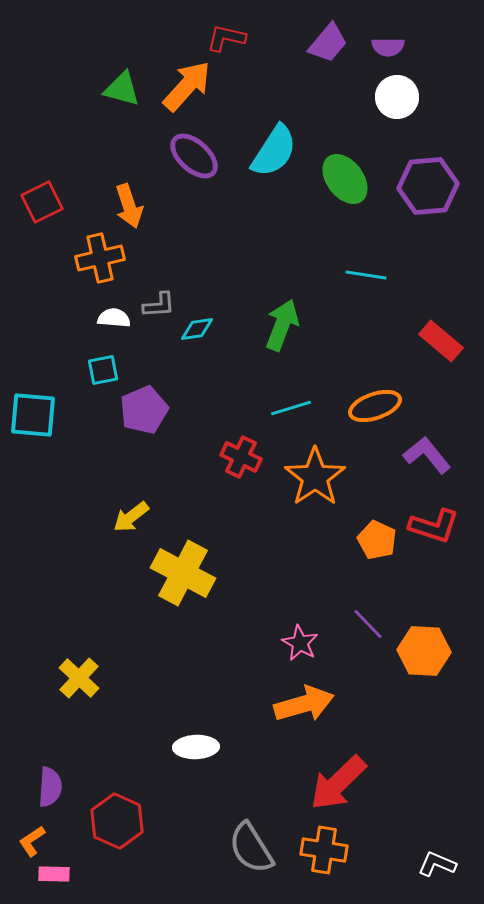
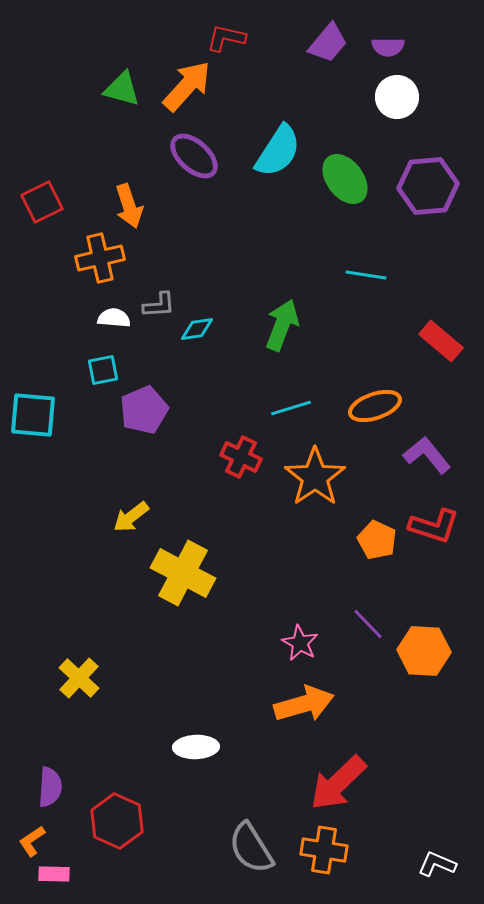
cyan semicircle at (274, 151): moved 4 px right
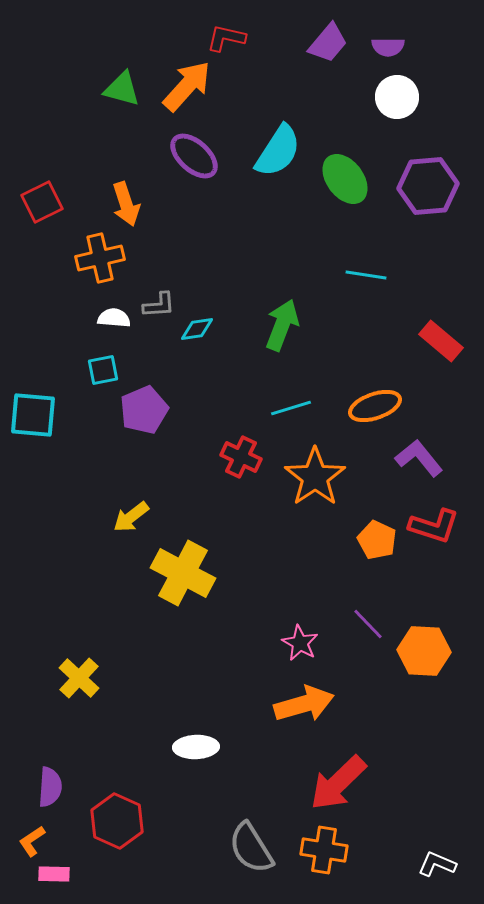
orange arrow at (129, 206): moved 3 px left, 2 px up
purple L-shape at (427, 455): moved 8 px left, 3 px down
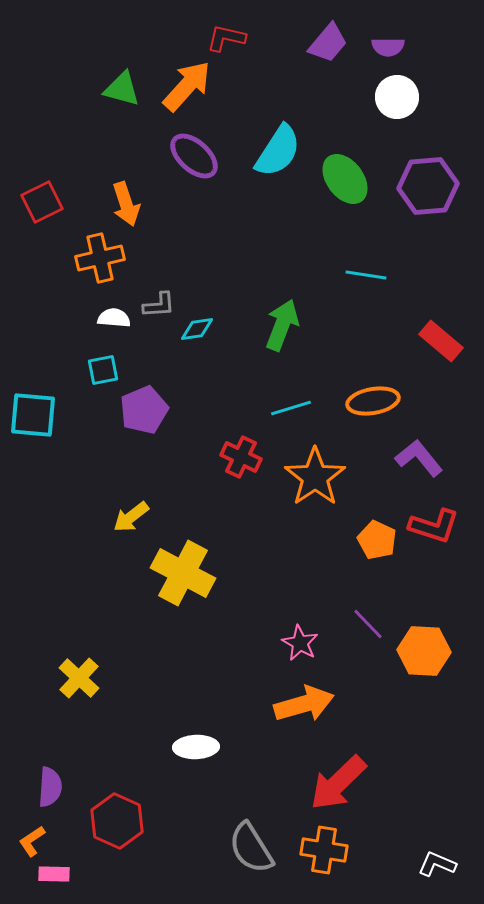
orange ellipse at (375, 406): moved 2 px left, 5 px up; rotated 9 degrees clockwise
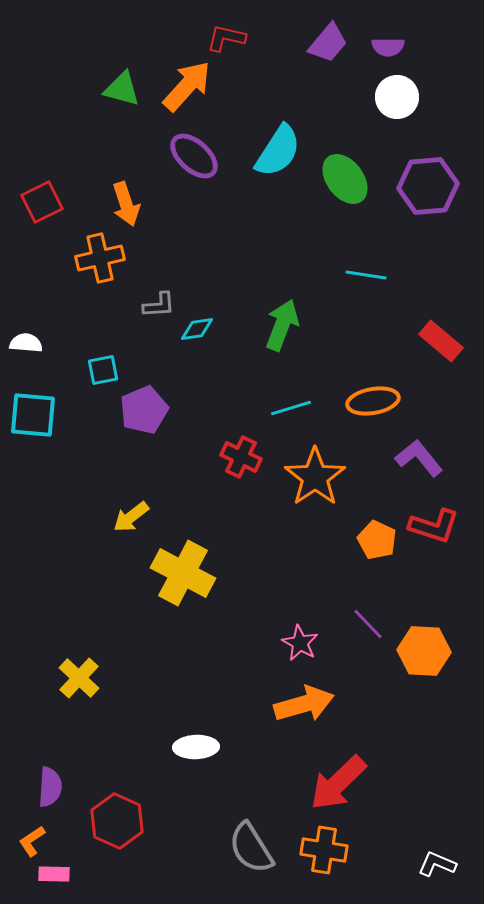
white semicircle at (114, 318): moved 88 px left, 25 px down
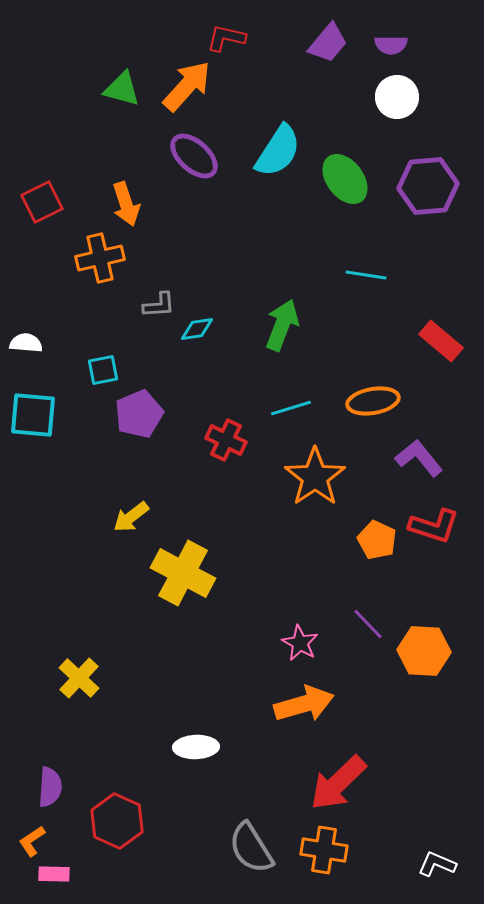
purple semicircle at (388, 47): moved 3 px right, 2 px up
purple pentagon at (144, 410): moved 5 px left, 4 px down
red cross at (241, 457): moved 15 px left, 17 px up
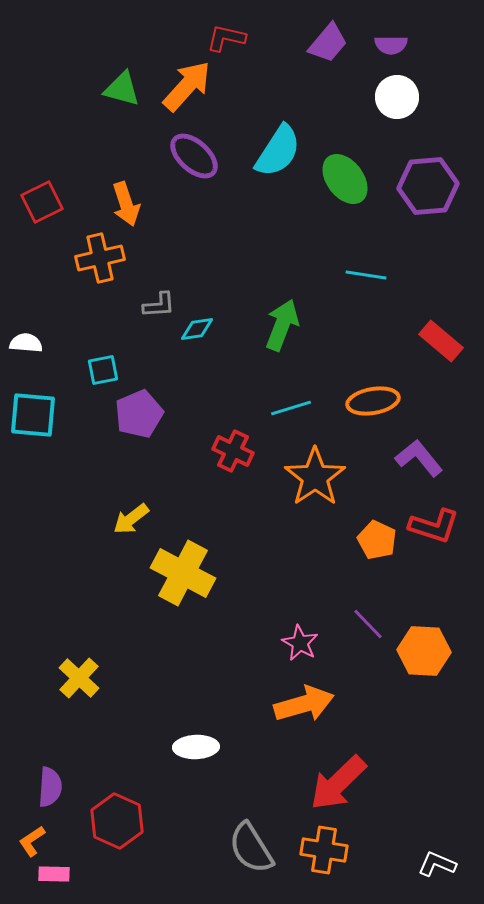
red cross at (226, 440): moved 7 px right, 11 px down
yellow arrow at (131, 517): moved 2 px down
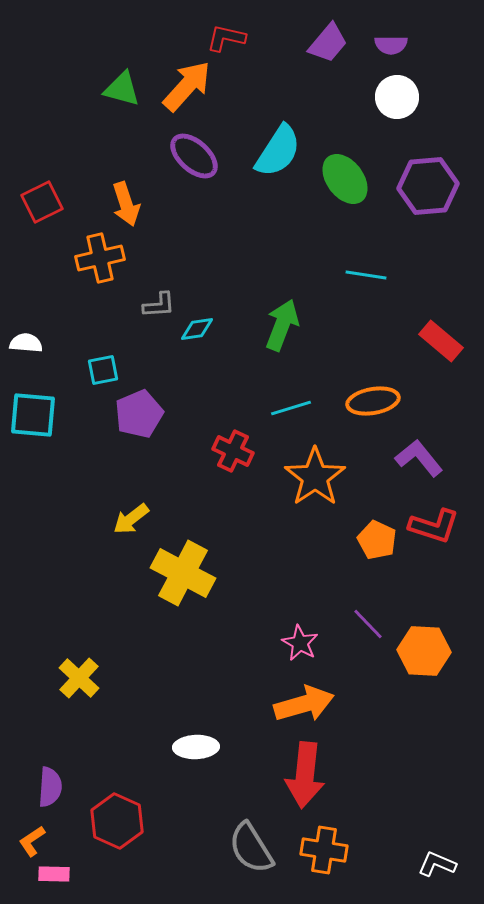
red arrow at (338, 783): moved 33 px left, 8 px up; rotated 40 degrees counterclockwise
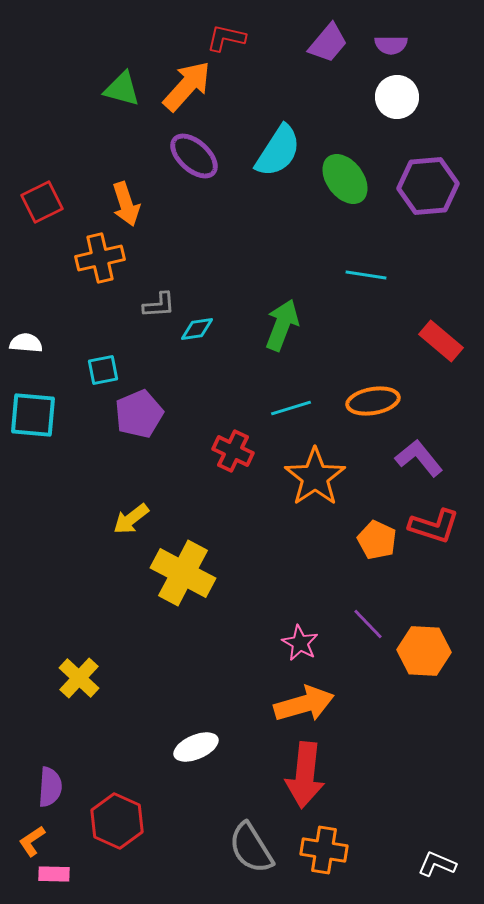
white ellipse at (196, 747): rotated 21 degrees counterclockwise
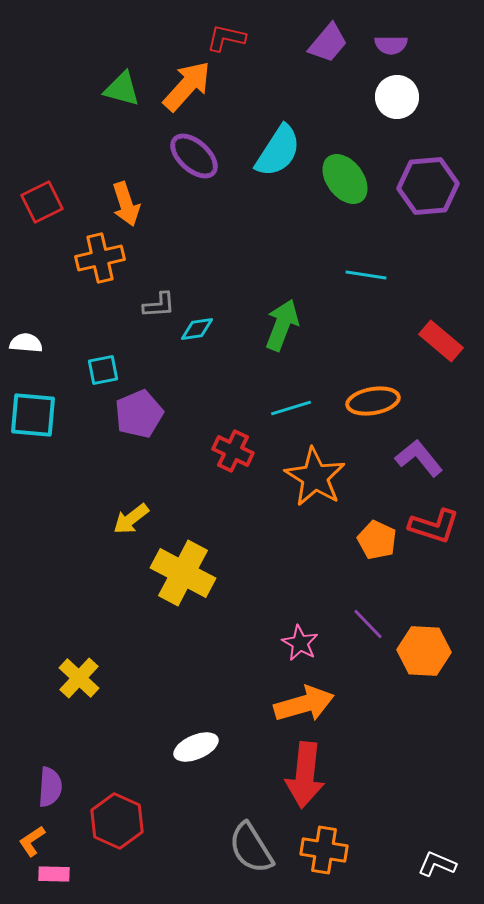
orange star at (315, 477): rotated 6 degrees counterclockwise
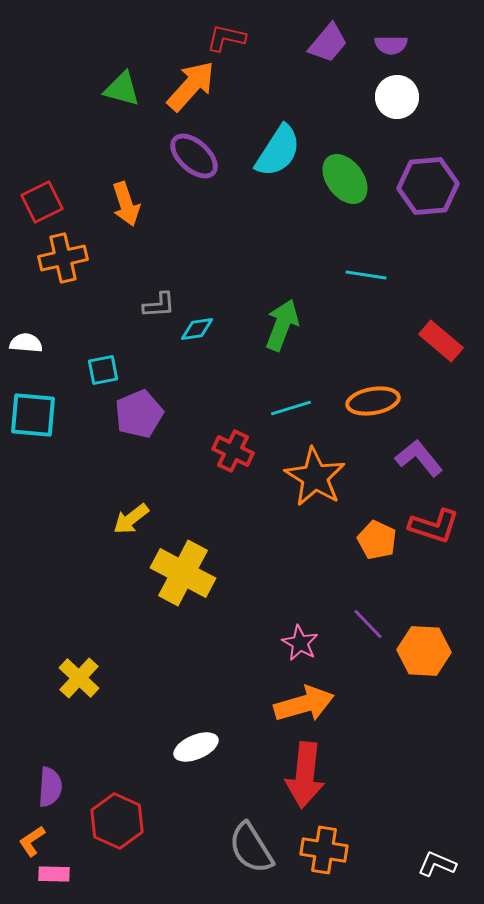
orange arrow at (187, 86): moved 4 px right
orange cross at (100, 258): moved 37 px left
